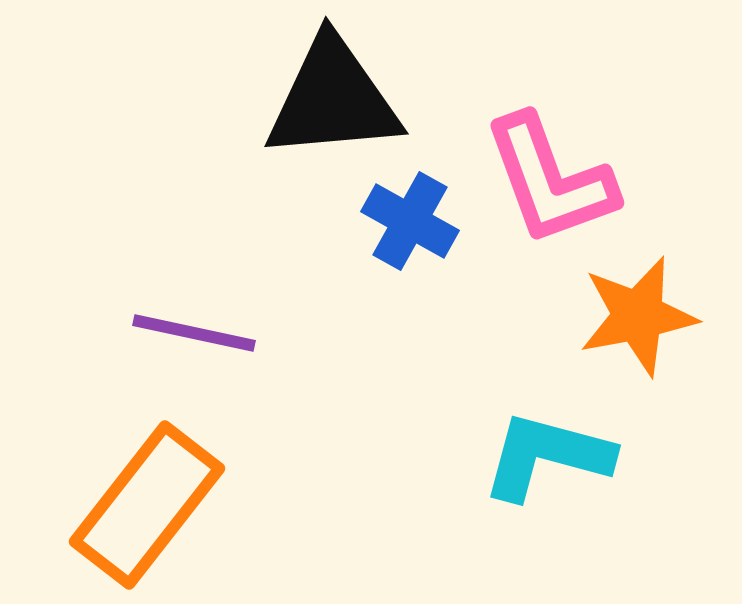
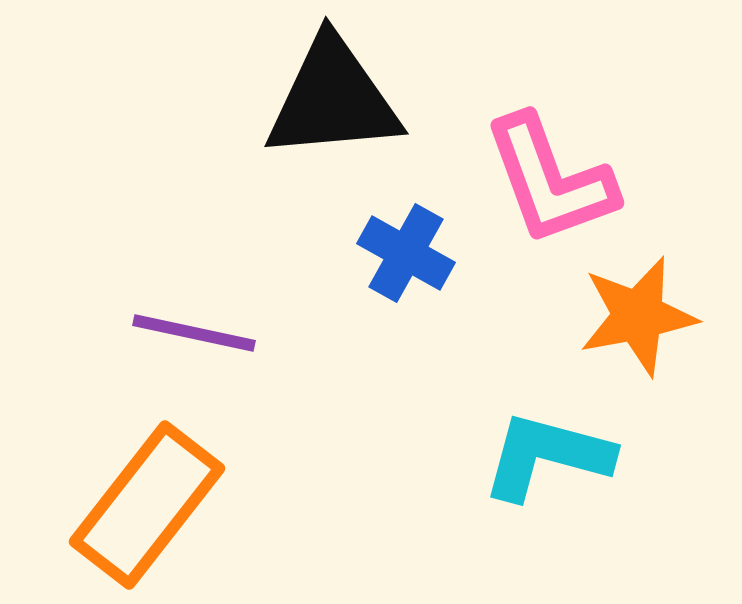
blue cross: moved 4 px left, 32 px down
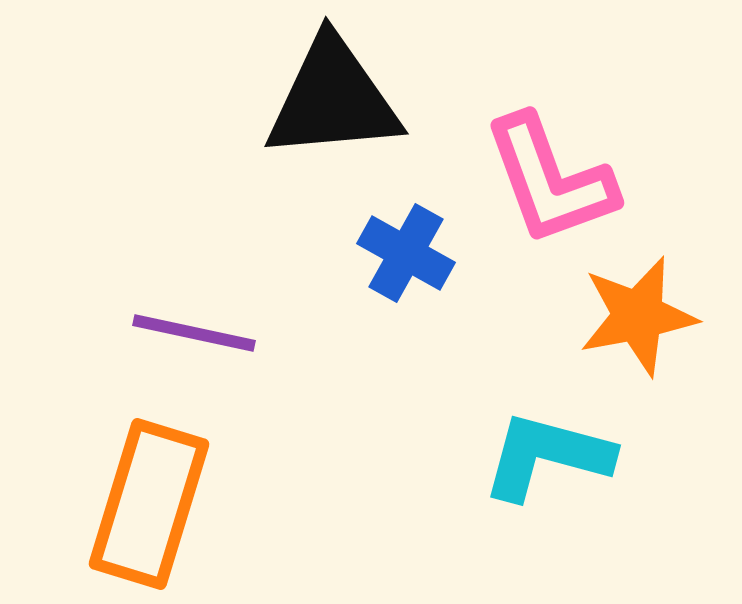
orange rectangle: moved 2 px right, 1 px up; rotated 21 degrees counterclockwise
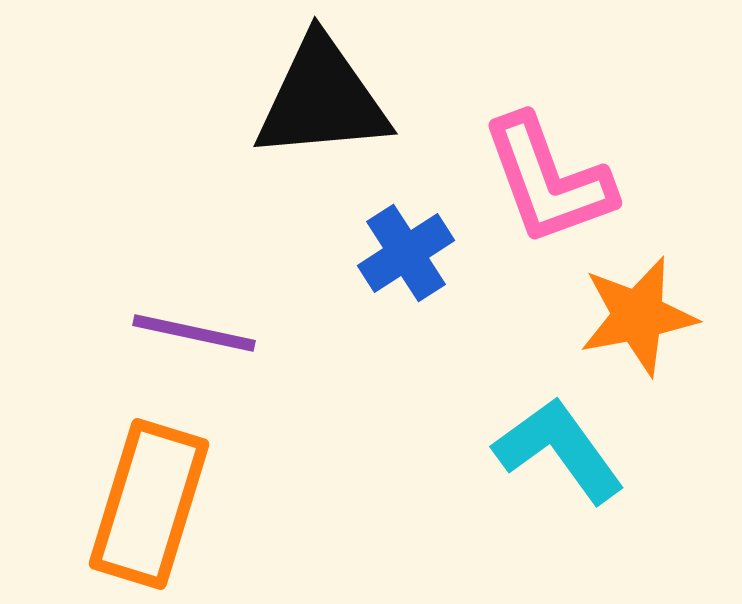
black triangle: moved 11 px left
pink L-shape: moved 2 px left
blue cross: rotated 28 degrees clockwise
cyan L-shape: moved 12 px right, 6 px up; rotated 39 degrees clockwise
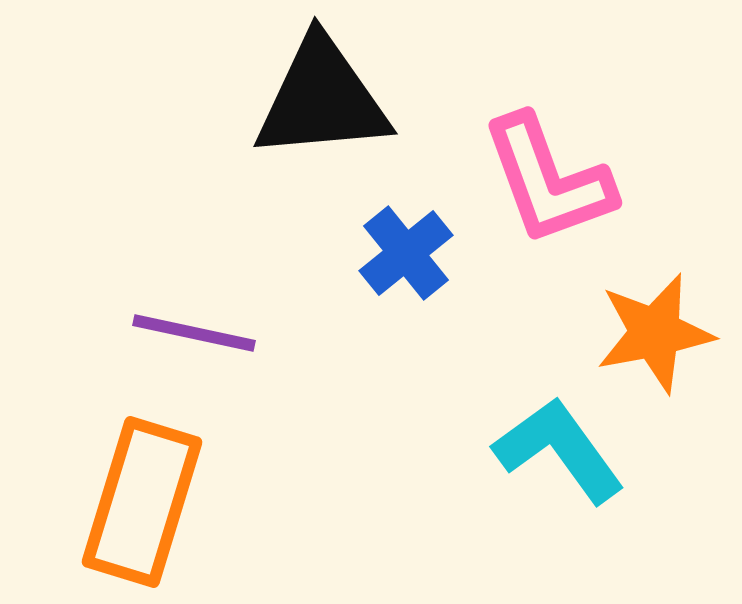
blue cross: rotated 6 degrees counterclockwise
orange star: moved 17 px right, 17 px down
orange rectangle: moved 7 px left, 2 px up
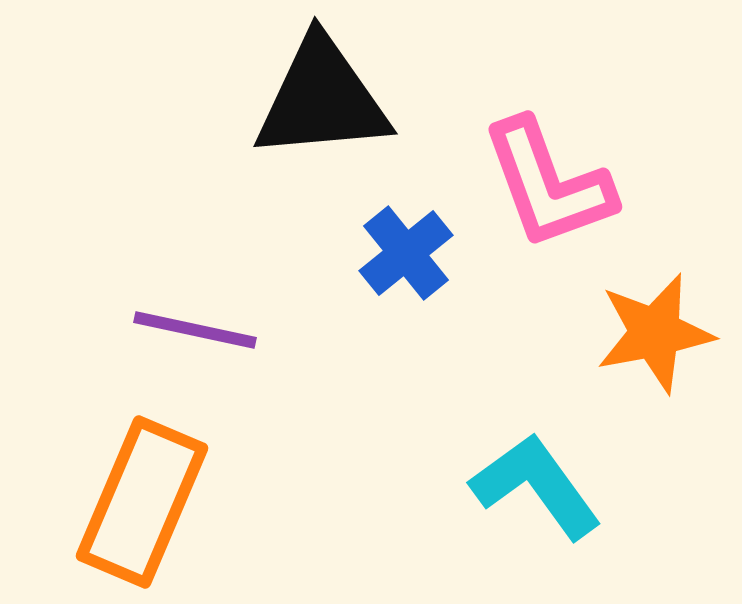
pink L-shape: moved 4 px down
purple line: moved 1 px right, 3 px up
cyan L-shape: moved 23 px left, 36 px down
orange rectangle: rotated 6 degrees clockwise
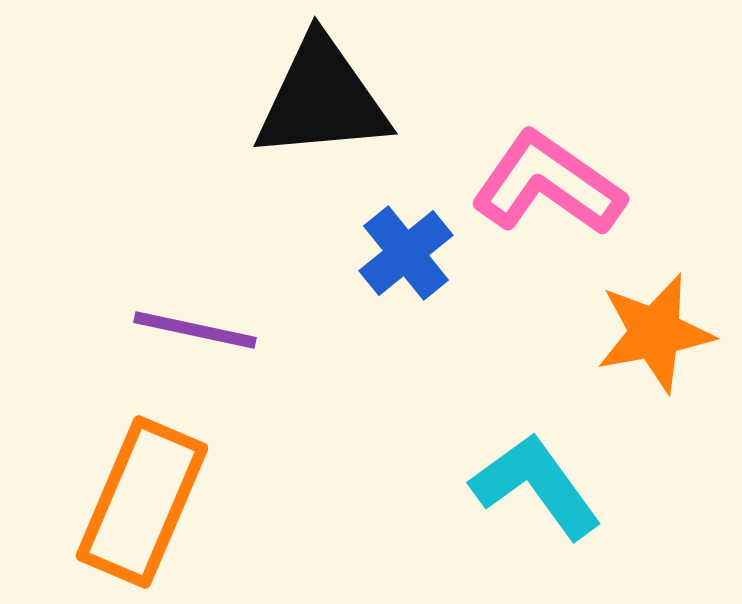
pink L-shape: rotated 145 degrees clockwise
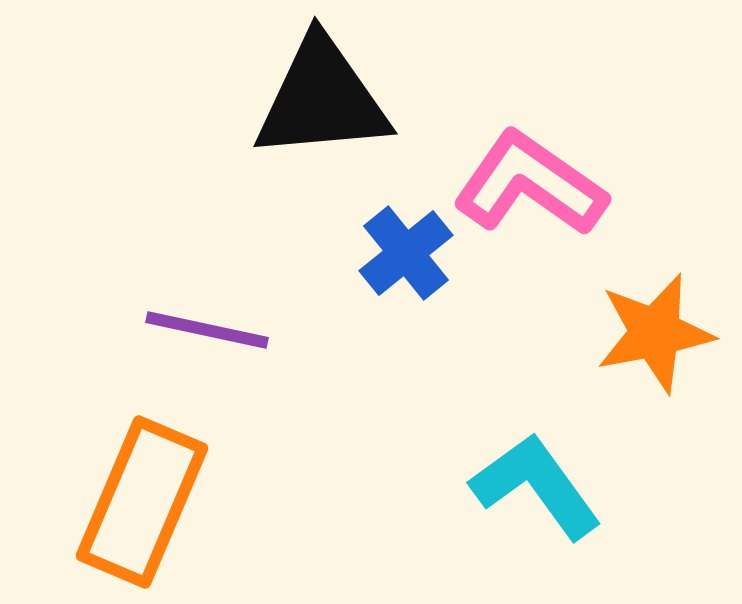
pink L-shape: moved 18 px left
purple line: moved 12 px right
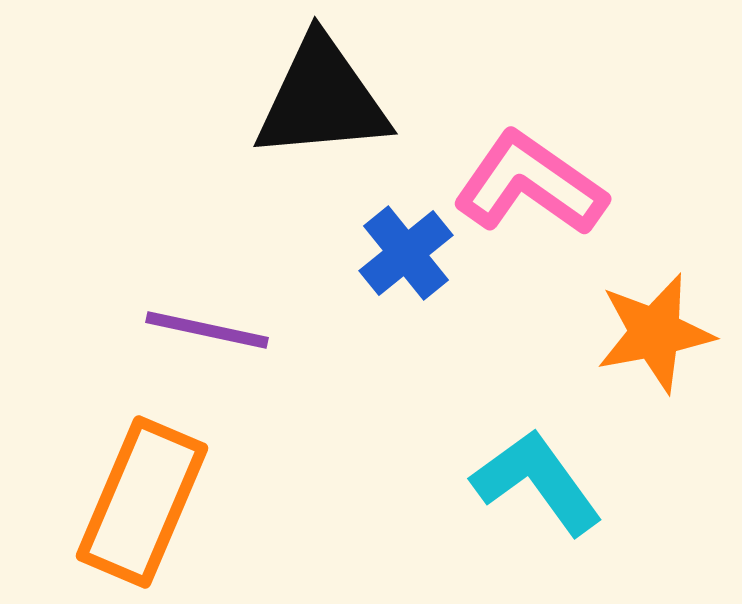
cyan L-shape: moved 1 px right, 4 px up
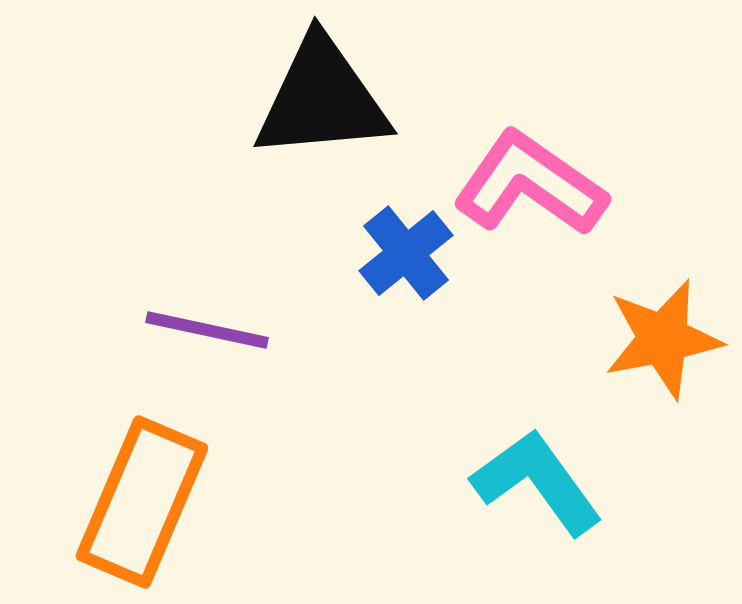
orange star: moved 8 px right, 6 px down
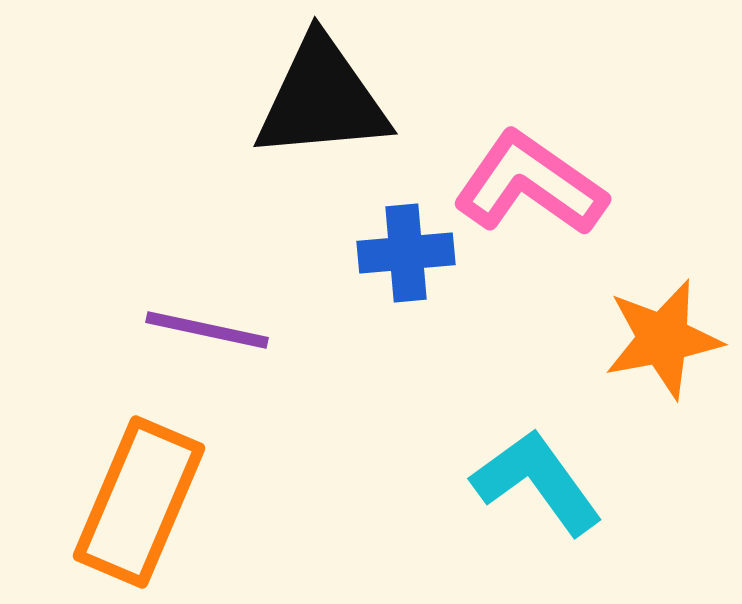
blue cross: rotated 34 degrees clockwise
orange rectangle: moved 3 px left
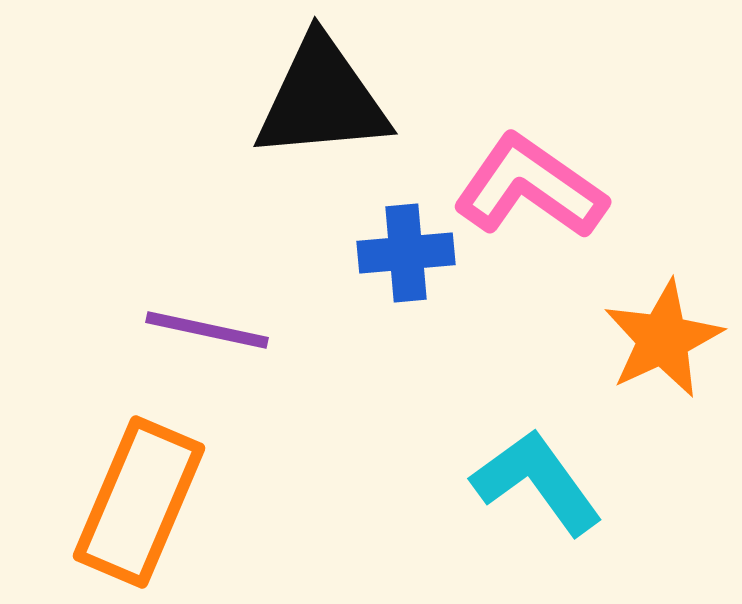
pink L-shape: moved 3 px down
orange star: rotated 14 degrees counterclockwise
